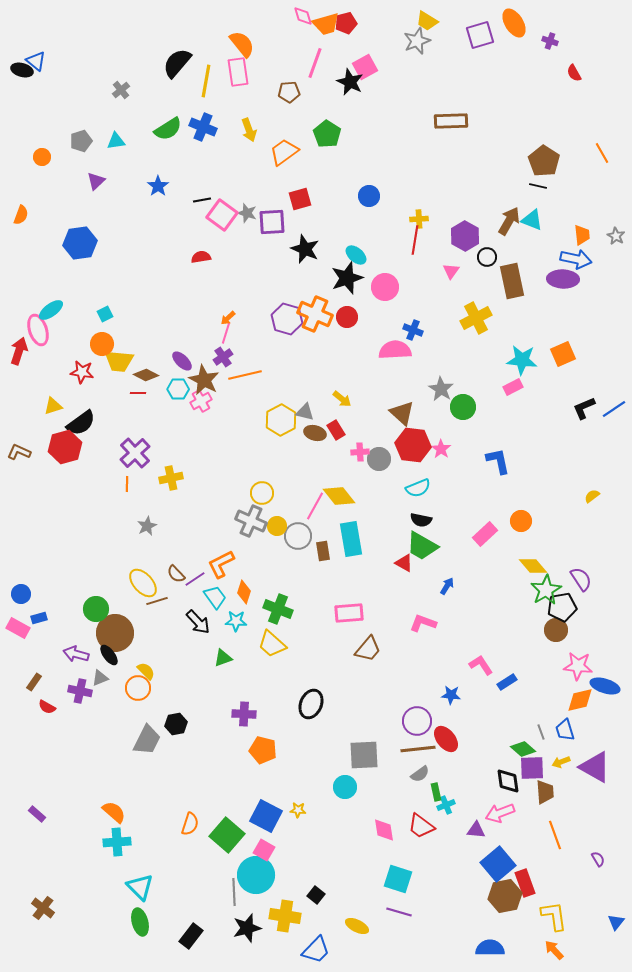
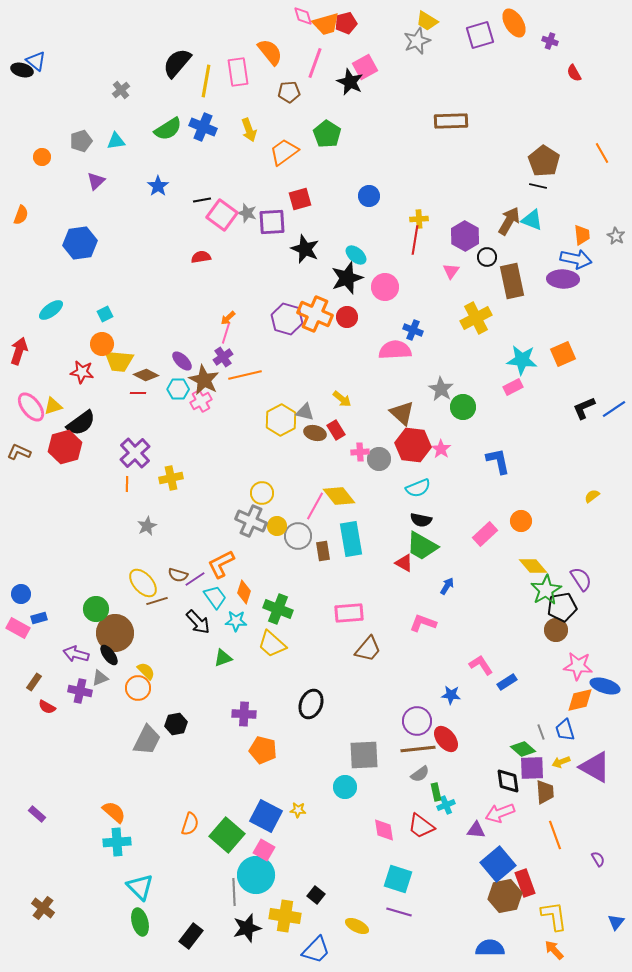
orange semicircle at (242, 44): moved 28 px right, 8 px down
pink ellipse at (38, 330): moved 7 px left, 77 px down; rotated 20 degrees counterclockwise
brown semicircle at (176, 574): moved 2 px right, 1 px down; rotated 30 degrees counterclockwise
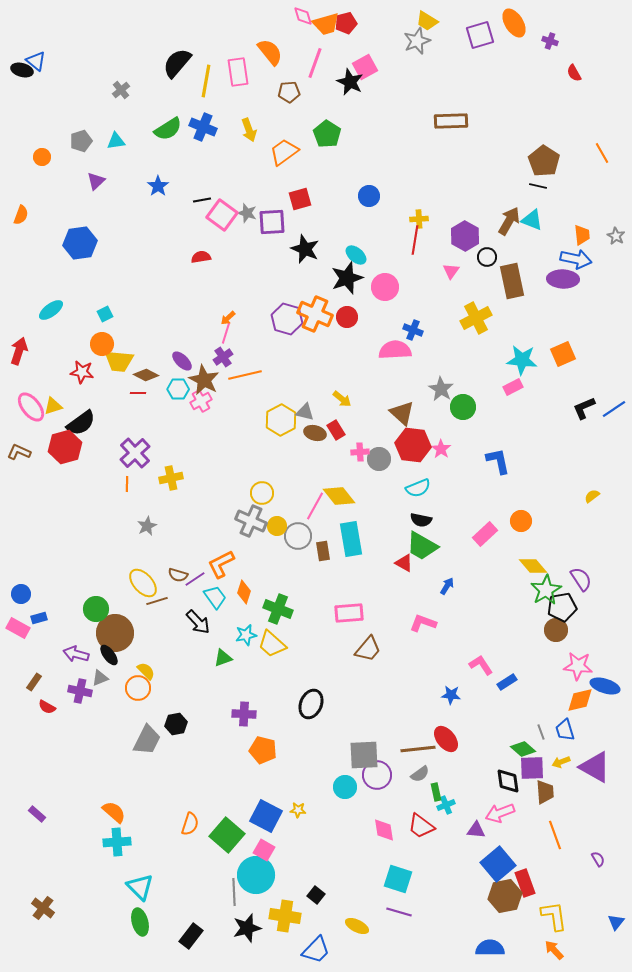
cyan star at (236, 621): moved 10 px right, 14 px down; rotated 15 degrees counterclockwise
purple circle at (417, 721): moved 40 px left, 54 px down
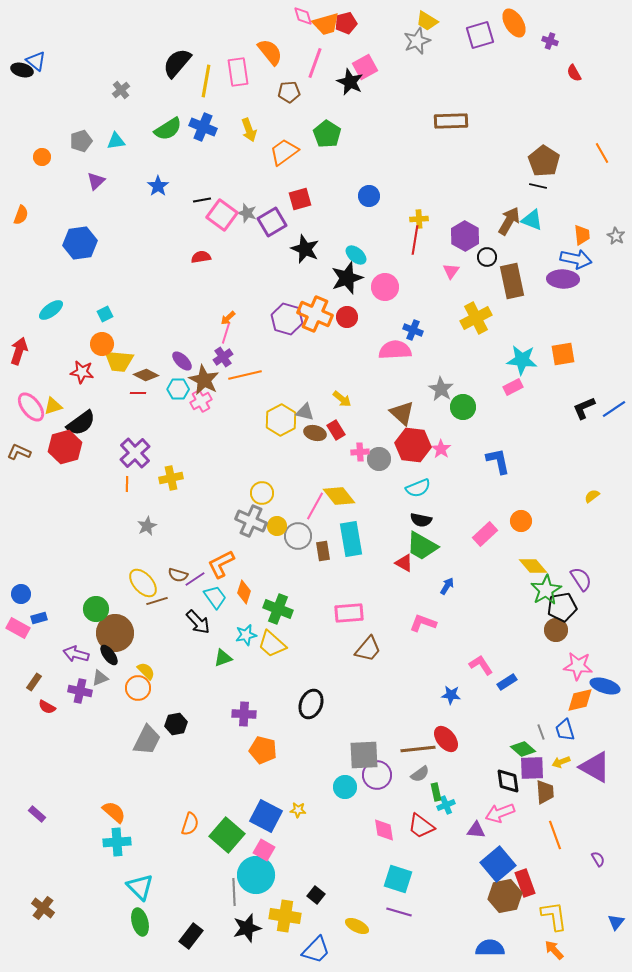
purple square at (272, 222): rotated 28 degrees counterclockwise
orange square at (563, 354): rotated 15 degrees clockwise
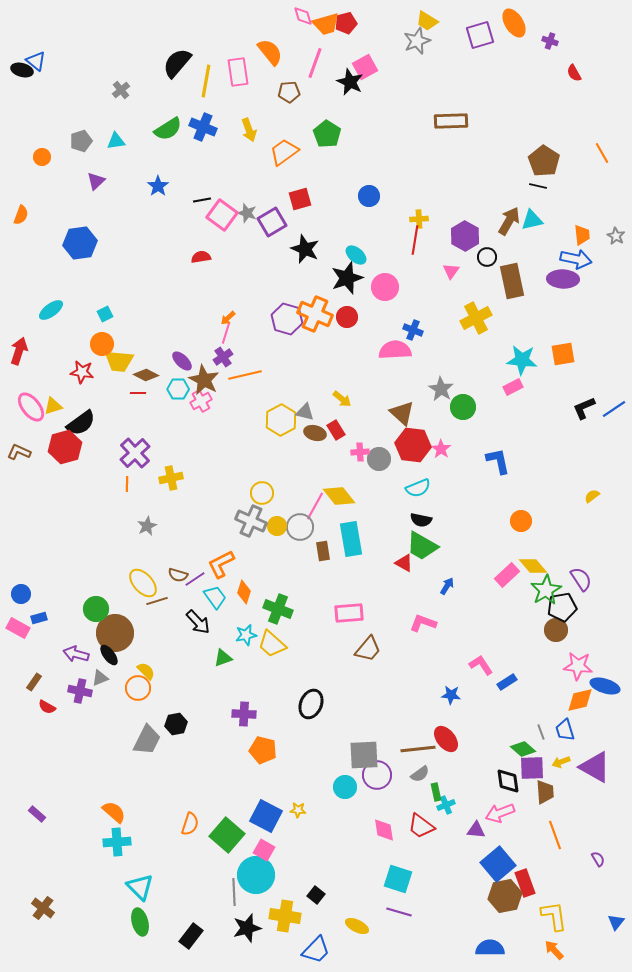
cyan triangle at (532, 220): rotated 35 degrees counterclockwise
pink rectangle at (485, 534): moved 22 px right, 41 px down
gray circle at (298, 536): moved 2 px right, 9 px up
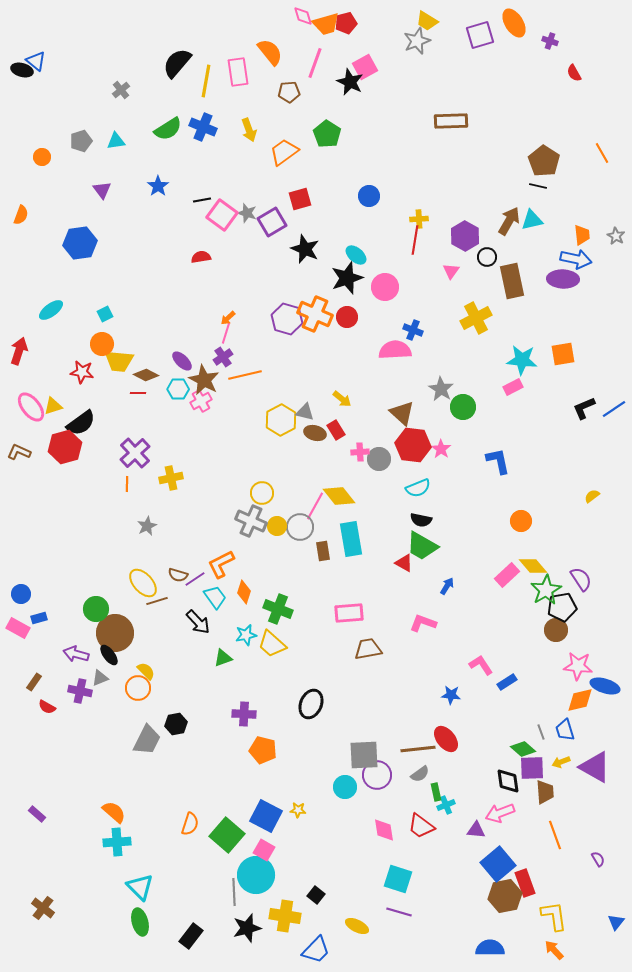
purple triangle at (96, 181): moved 6 px right, 9 px down; rotated 24 degrees counterclockwise
brown trapezoid at (368, 649): rotated 140 degrees counterclockwise
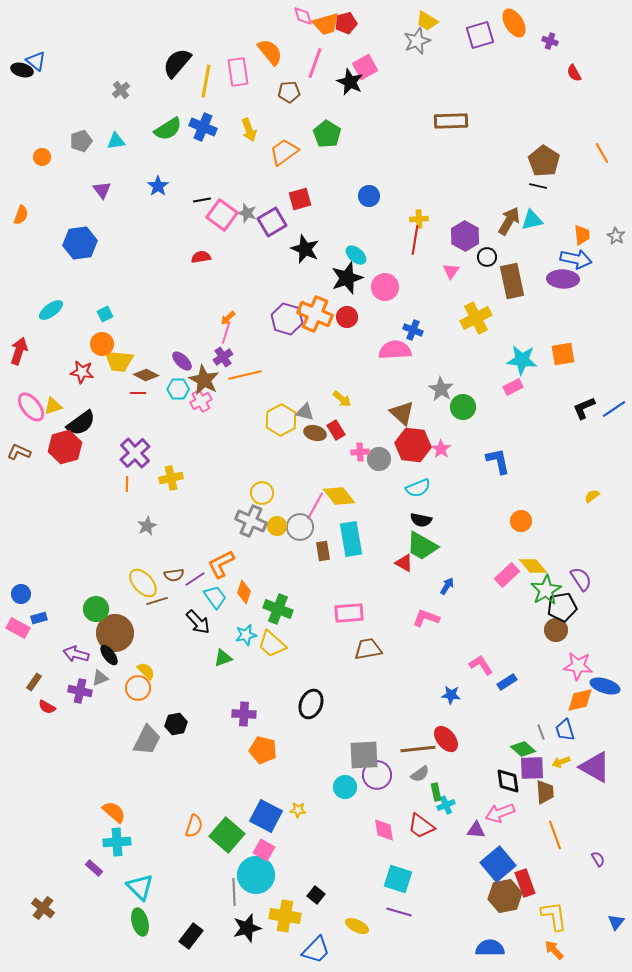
brown semicircle at (178, 575): moved 4 px left; rotated 24 degrees counterclockwise
pink L-shape at (423, 623): moved 3 px right, 5 px up
purple rectangle at (37, 814): moved 57 px right, 54 px down
orange semicircle at (190, 824): moved 4 px right, 2 px down
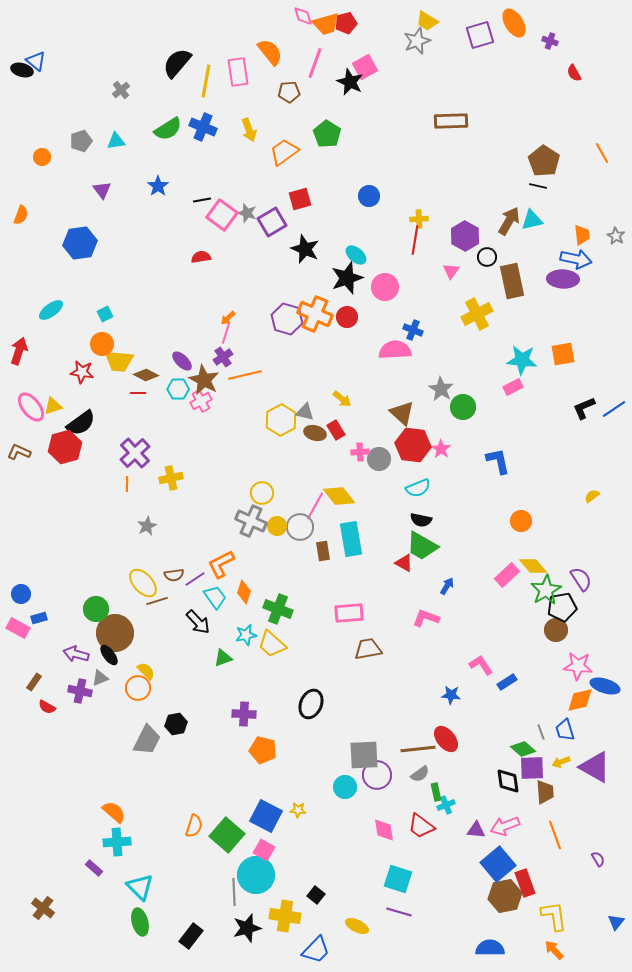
yellow cross at (476, 318): moved 1 px right, 4 px up
pink arrow at (500, 813): moved 5 px right, 13 px down
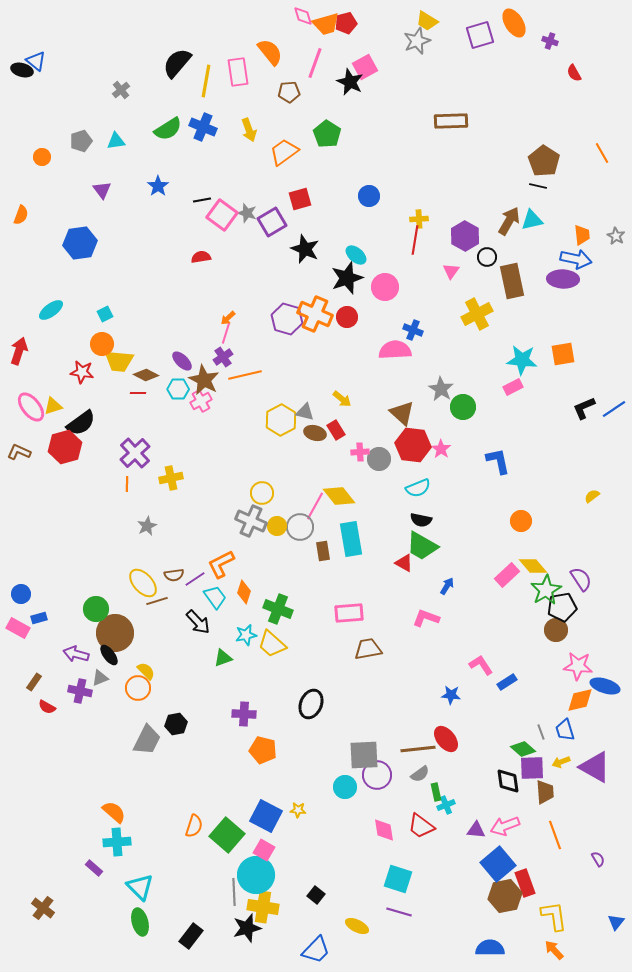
yellow cross at (285, 916): moved 22 px left, 9 px up
